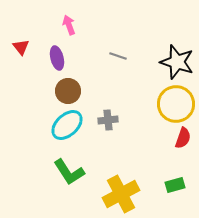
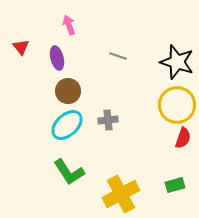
yellow circle: moved 1 px right, 1 px down
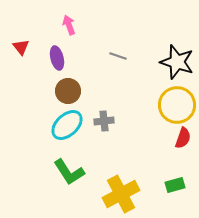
gray cross: moved 4 px left, 1 px down
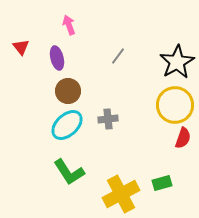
gray line: rotated 72 degrees counterclockwise
black star: rotated 24 degrees clockwise
yellow circle: moved 2 px left
gray cross: moved 4 px right, 2 px up
green rectangle: moved 13 px left, 2 px up
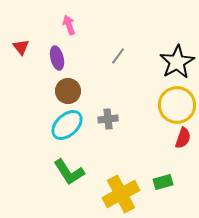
yellow circle: moved 2 px right
green rectangle: moved 1 px right, 1 px up
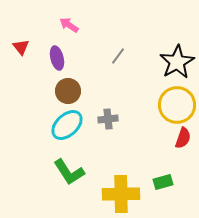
pink arrow: rotated 36 degrees counterclockwise
yellow cross: rotated 27 degrees clockwise
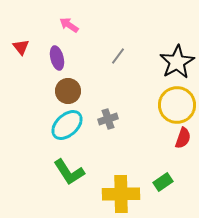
gray cross: rotated 12 degrees counterclockwise
green rectangle: rotated 18 degrees counterclockwise
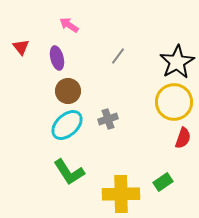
yellow circle: moved 3 px left, 3 px up
